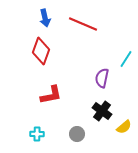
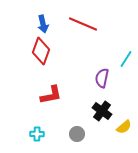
blue arrow: moved 2 px left, 6 px down
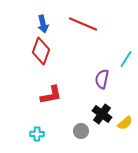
purple semicircle: moved 1 px down
black cross: moved 3 px down
yellow semicircle: moved 1 px right, 4 px up
gray circle: moved 4 px right, 3 px up
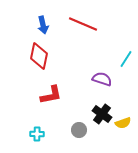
blue arrow: moved 1 px down
red diamond: moved 2 px left, 5 px down; rotated 8 degrees counterclockwise
purple semicircle: rotated 96 degrees clockwise
yellow semicircle: moved 2 px left; rotated 21 degrees clockwise
gray circle: moved 2 px left, 1 px up
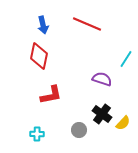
red line: moved 4 px right
yellow semicircle: rotated 28 degrees counterclockwise
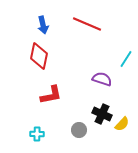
black cross: rotated 12 degrees counterclockwise
yellow semicircle: moved 1 px left, 1 px down
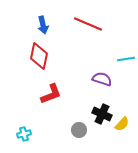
red line: moved 1 px right
cyan line: rotated 48 degrees clockwise
red L-shape: moved 1 px up; rotated 10 degrees counterclockwise
cyan cross: moved 13 px left; rotated 16 degrees counterclockwise
